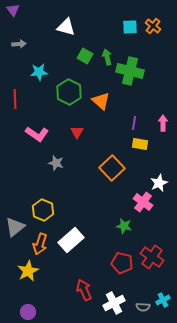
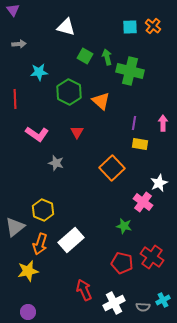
yellow star: rotated 15 degrees clockwise
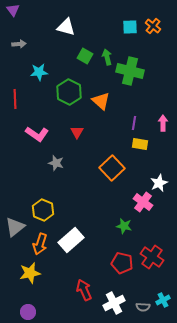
yellow star: moved 2 px right, 2 px down
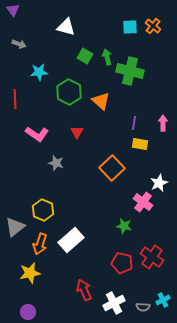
gray arrow: rotated 24 degrees clockwise
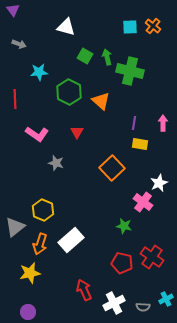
cyan cross: moved 3 px right, 1 px up
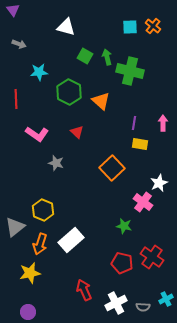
red line: moved 1 px right
red triangle: rotated 16 degrees counterclockwise
white cross: moved 2 px right
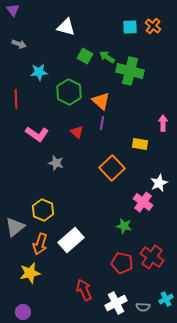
green arrow: rotated 42 degrees counterclockwise
purple line: moved 32 px left
purple circle: moved 5 px left
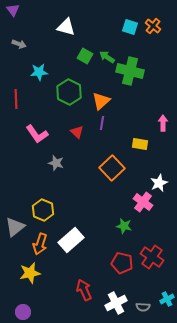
cyan square: rotated 21 degrees clockwise
orange triangle: rotated 36 degrees clockwise
pink L-shape: rotated 20 degrees clockwise
cyan cross: moved 1 px right
